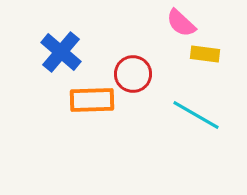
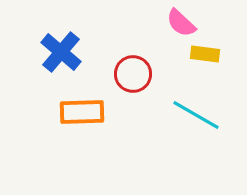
orange rectangle: moved 10 px left, 12 px down
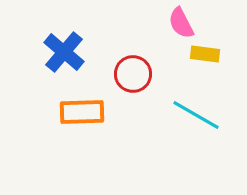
pink semicircle: rotated 20 degrees clockwise
blue cross: moved 3 px right
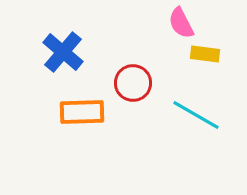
blue cross: moved 1 px left
red circle: moved 9 px down
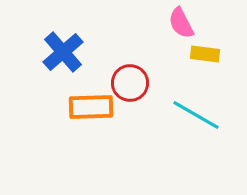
blue cross: rotated 9 degrees clockwise
red circle: moved 3 px left
orange rectangle: moved 9 px right, 5 px up
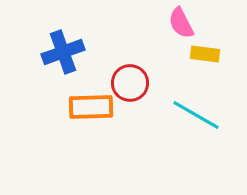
blue cross: rotated 21 degrees clockwise
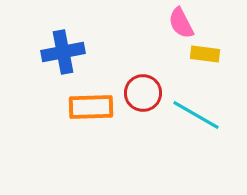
blue cross: rotated 9 degrees clockwise
red circle: moved 13 px right, 10 px down
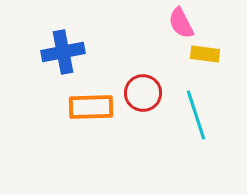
cyan line: rotated 42 degrees clockwise
